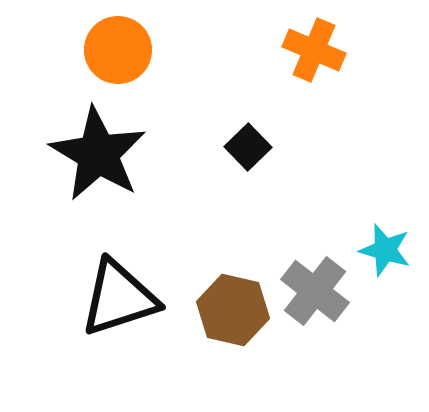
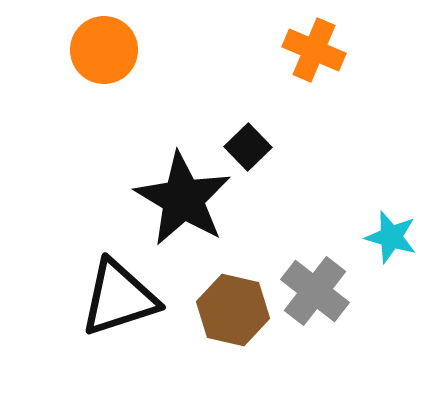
orange circle: moved 14 px left
black star: moved 85 px right, 45 px down
cyan star: moved 6 px right, 13 px up
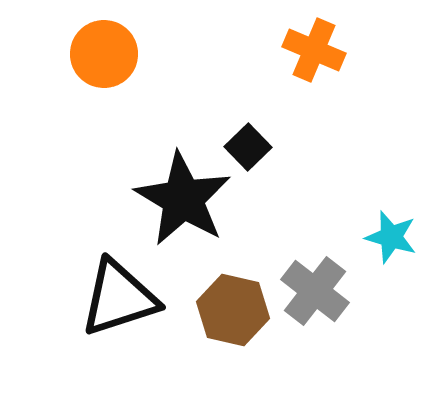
orange circle: moved 4 px down
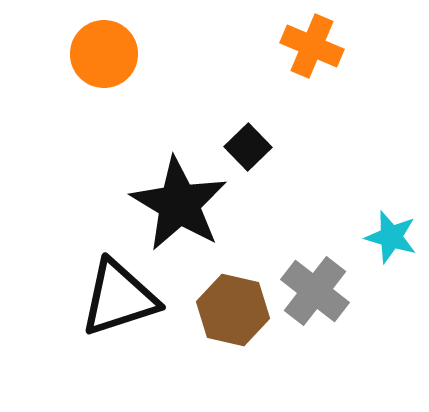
orange cross: moved 2 px left, 4 px up
black star: moved 4 px left, 5 px down
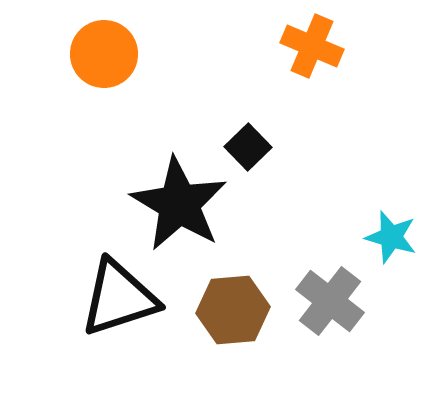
gray cross: moved 15 px right, 10 px down
brown hexagon: rotated 18 degrees counterclockwise
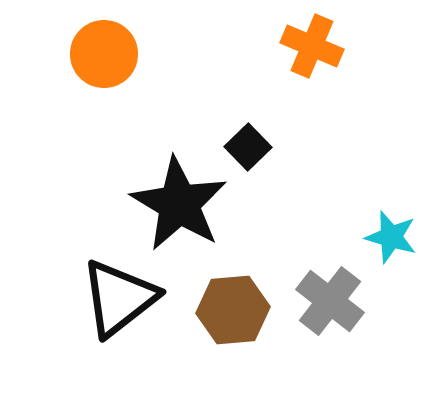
black triangle: rotated 20 degrees counterclockwise
